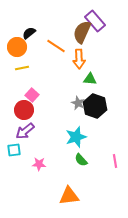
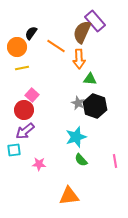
black semicircle: moved 2 px right; rotated 16 degrees counterclockwise
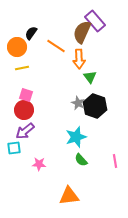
green triangle: moved 2 px up; rotated 48 degrees clockwise
pink square: moved 6 px left; rotated 24 degrees counterclockwise
cyan square: moved 2 px up
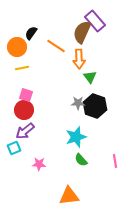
gray star: rotated 24 degrees counterclockwise
cyan square: rotated 16 degrees counterclockwise
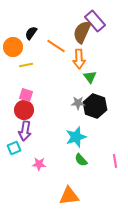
orange circle: moved 4 px left
yellow line: moved 4 px right, 3 px up
purple arrow: rotated 42 degrees counterclockwise
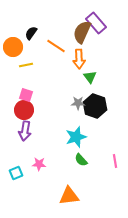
purple rectangle: moved 1 px right, 2 px down
cyan square: moved 2 px right, 25 px down
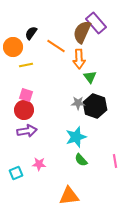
purple arrow: moved 2 px right; rotated 108 degrees counterclockwise
